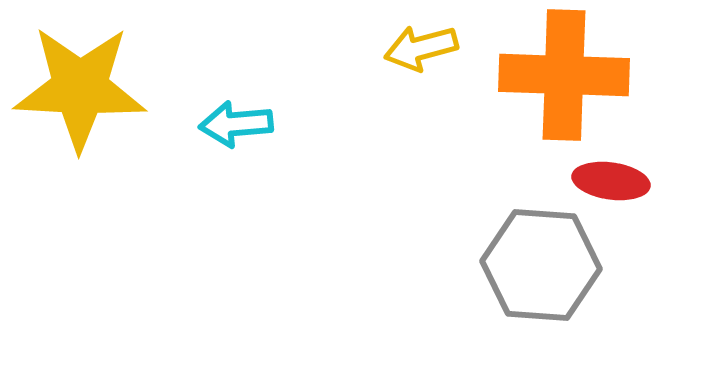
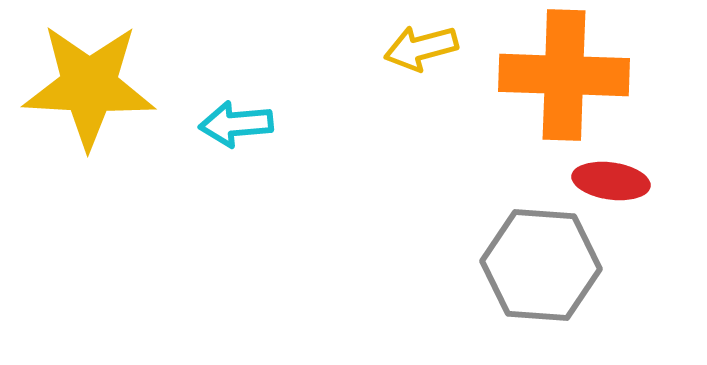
yellow star: moved 9 px right, 2 px up
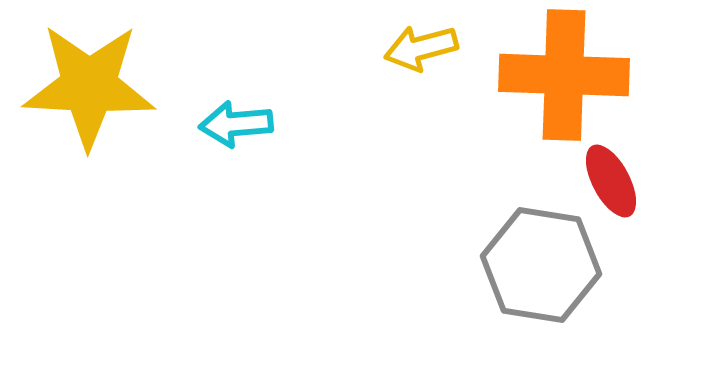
red ellipse: rotated 54 degrees clockwise
gray hexagon: rotated 5 degrees clockwise
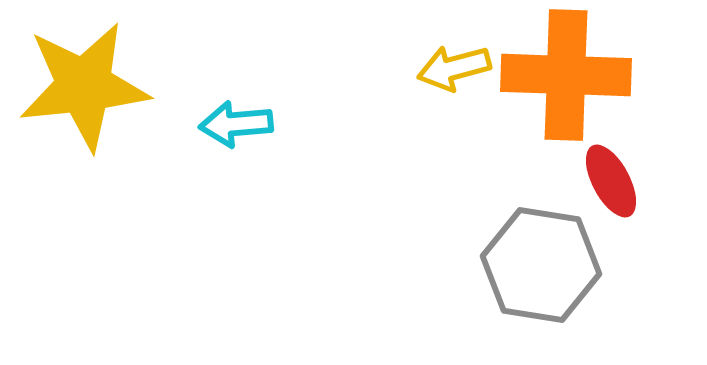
yellow arrow: moved 33 px right, 20 px down
orange cross: moved 2 px right
yellow star: moved 5 px left; rotated 9 degrees counterclockwise
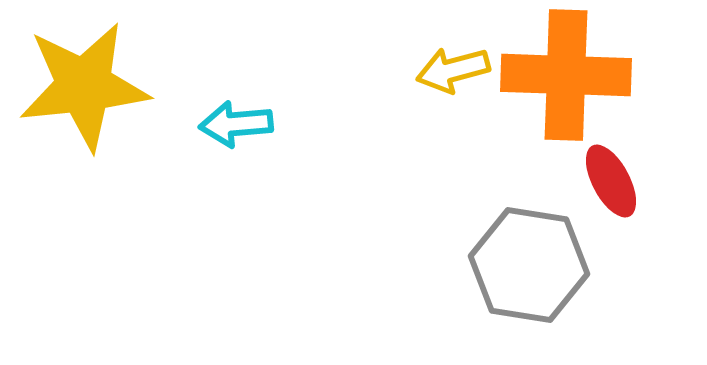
yellow arrow: moved 1 px left, 2 px down
gray hexagon: moved 12 px left
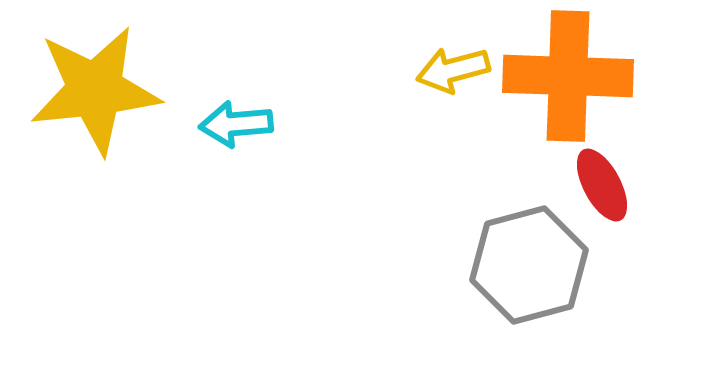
orange cross: moved 2 px right, 1 px down
yellow star: moved 11 px right, 4 px down
red ellipse: moved 9 px left, 4 px down
gray hexagon: rotated 24 degrees counterclockwise
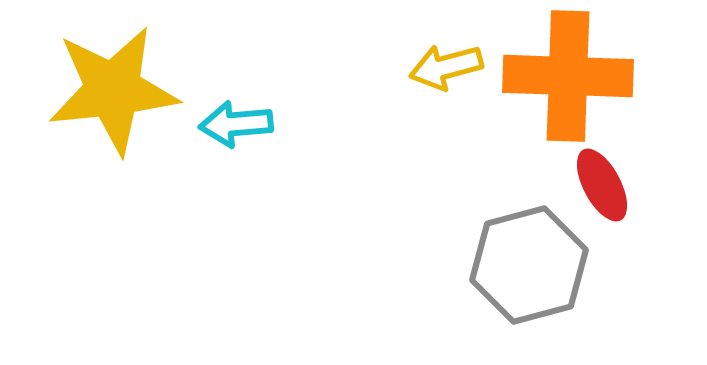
yellow arrow: moved 7 px left, 3 px up
yellow star: moved 18 px right
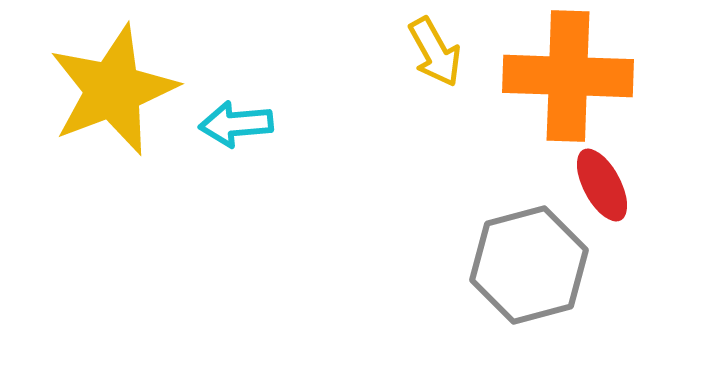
yellow arrow: moved 11 px left, 15 px up; rotated 104 degrees counterclockwise
yellow star: rotated 15 degrees counterclockwise
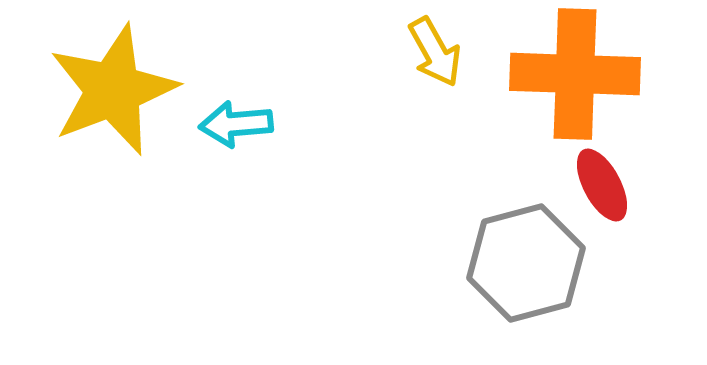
orange cross: moved 7 px right, 2 px up
gray hexagon: moved 3 px left, 2 px up
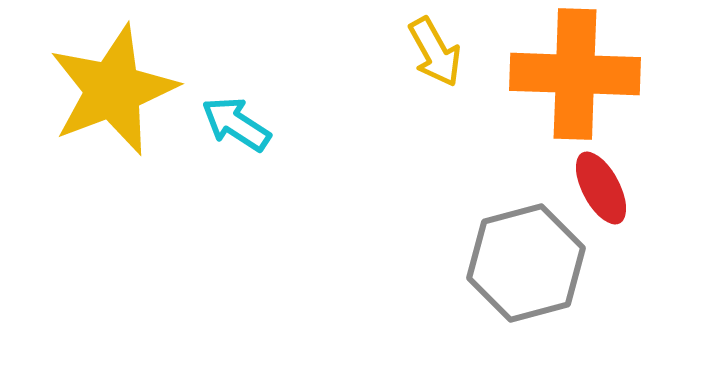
cyan arrow: rotated 38 degrees clockwise
red ellipse: moved 1 px left, 3 px down
